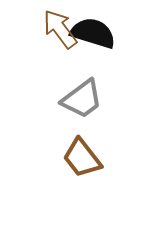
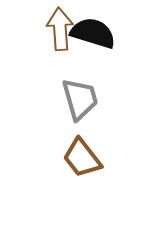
brown arrow: rotated 33 degrees clockwise
gray trapezoid: moved 2 px left; rotated 69 degrees counterclockwise
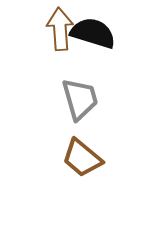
brown trapezoid: rotated 12 degrees counterclockwise
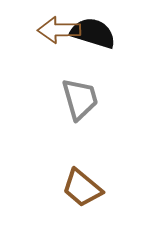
brown arrow: moved 1 px left, 1 px down; rotated 87 degrees counterclockwise
brown trapezoid: moved 30 px down
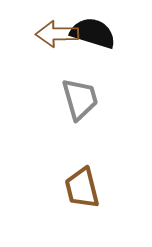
brown arrow: moved 2 px left, 4 px down
brown trapezoid: rotated 36 degrees clockwise
